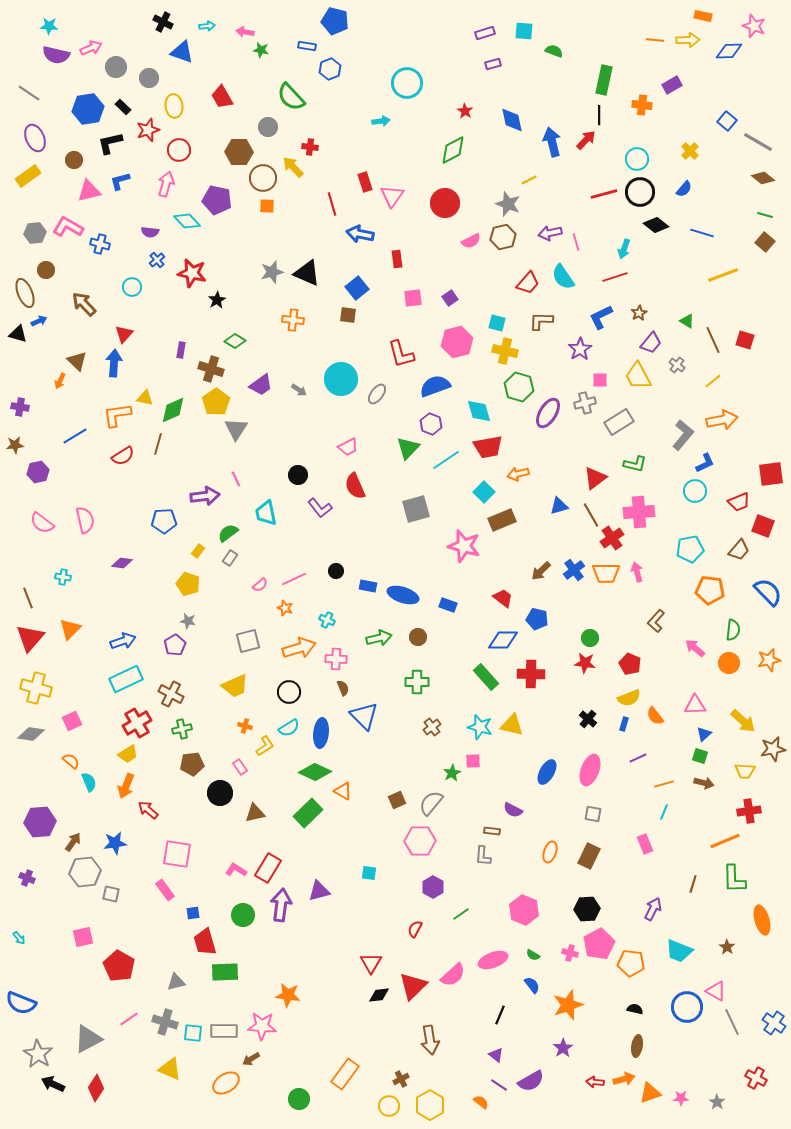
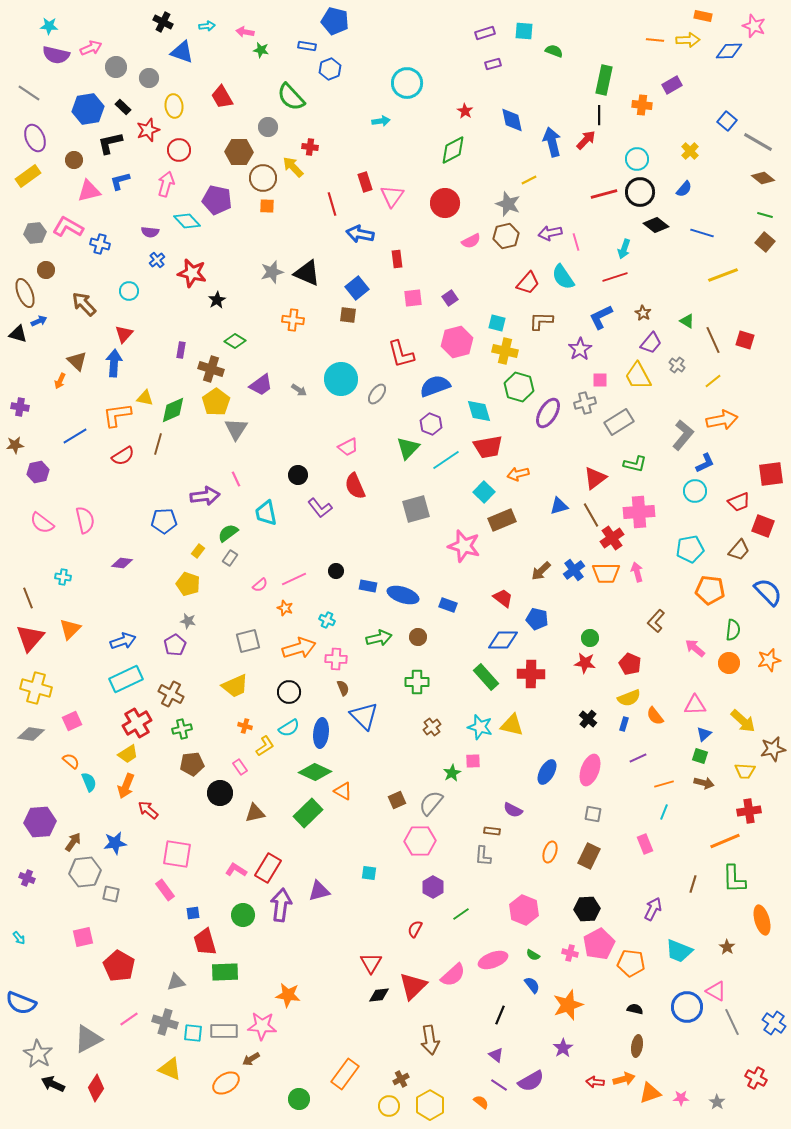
brown hexagon at (503, 237): moved 3 px right, 1 px up
cyan circle at (132, 287): moved 3 px left, 4 px down
brown star at (639, 313): moved 4 px right; rotated 14 degrees counterclockwise
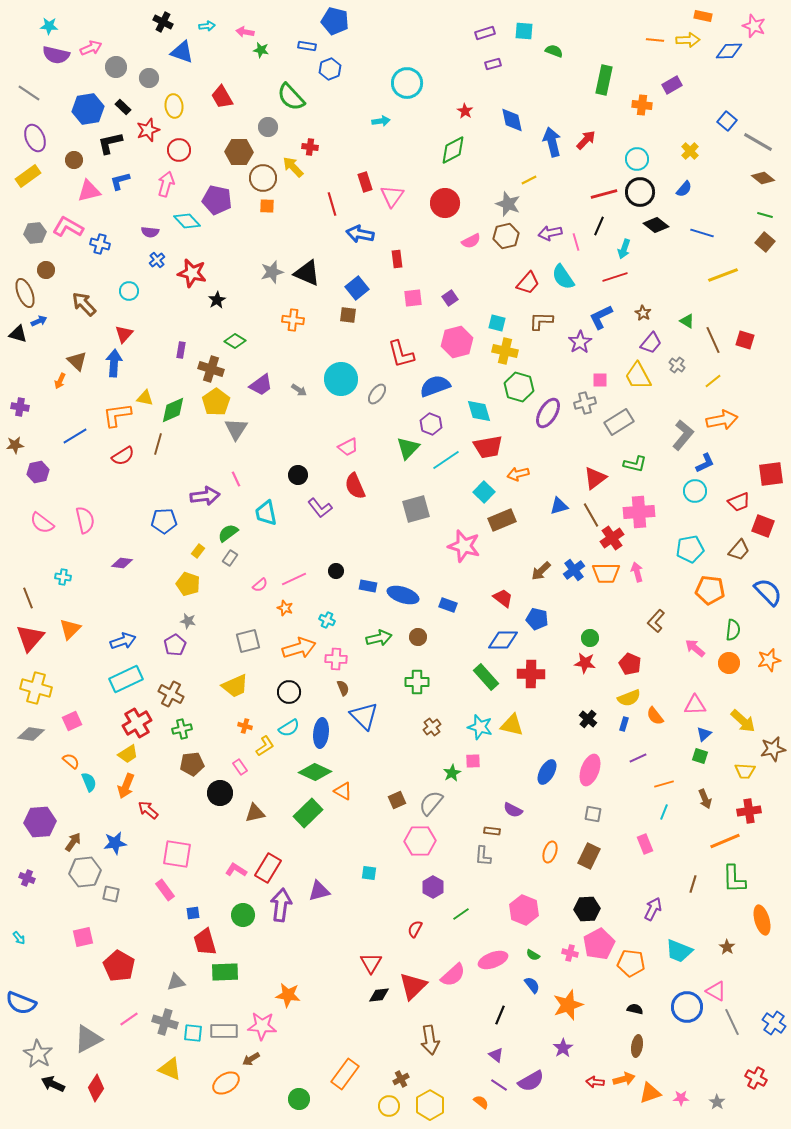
black line at (599, 115): moved 111 px down; rotated 24 degrees clockwise
purple star at (580, 349): moved 7 px up
brown arrow at (704, 783): moved 1 px right, 16 px down; rotated 54 degrees clockwise
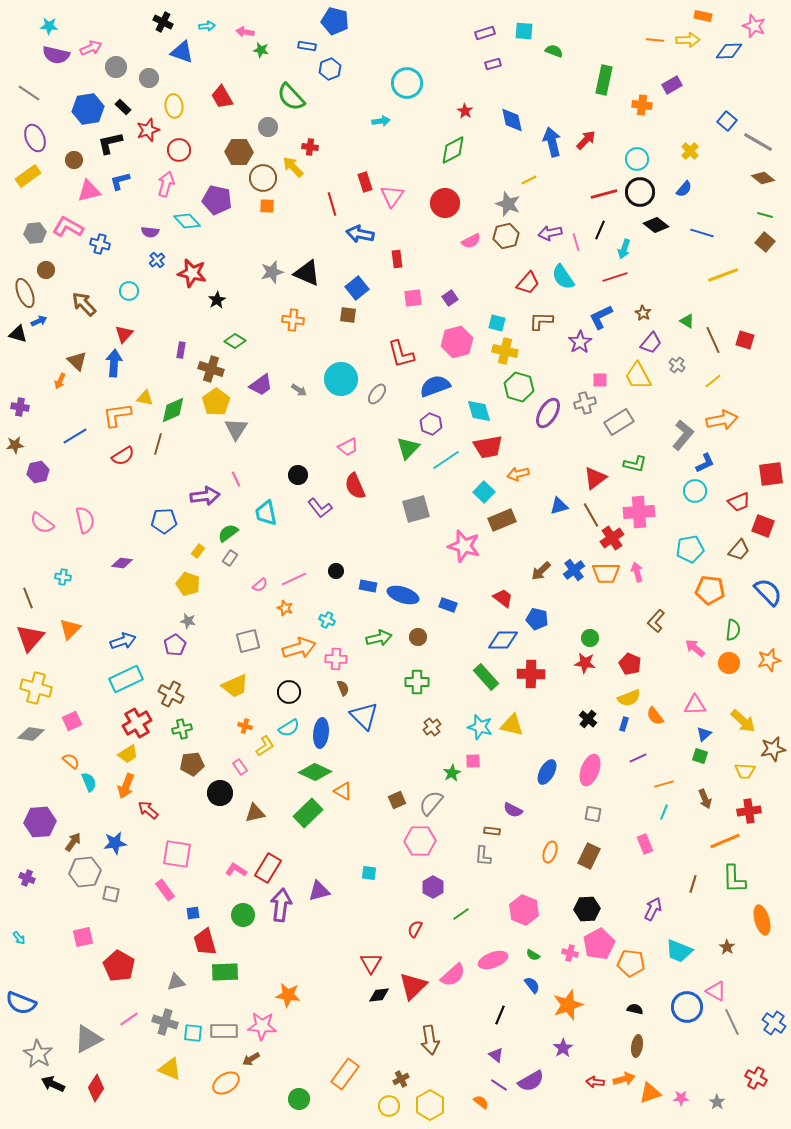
black line at (599, 226): moved 1 px right, 4 px down
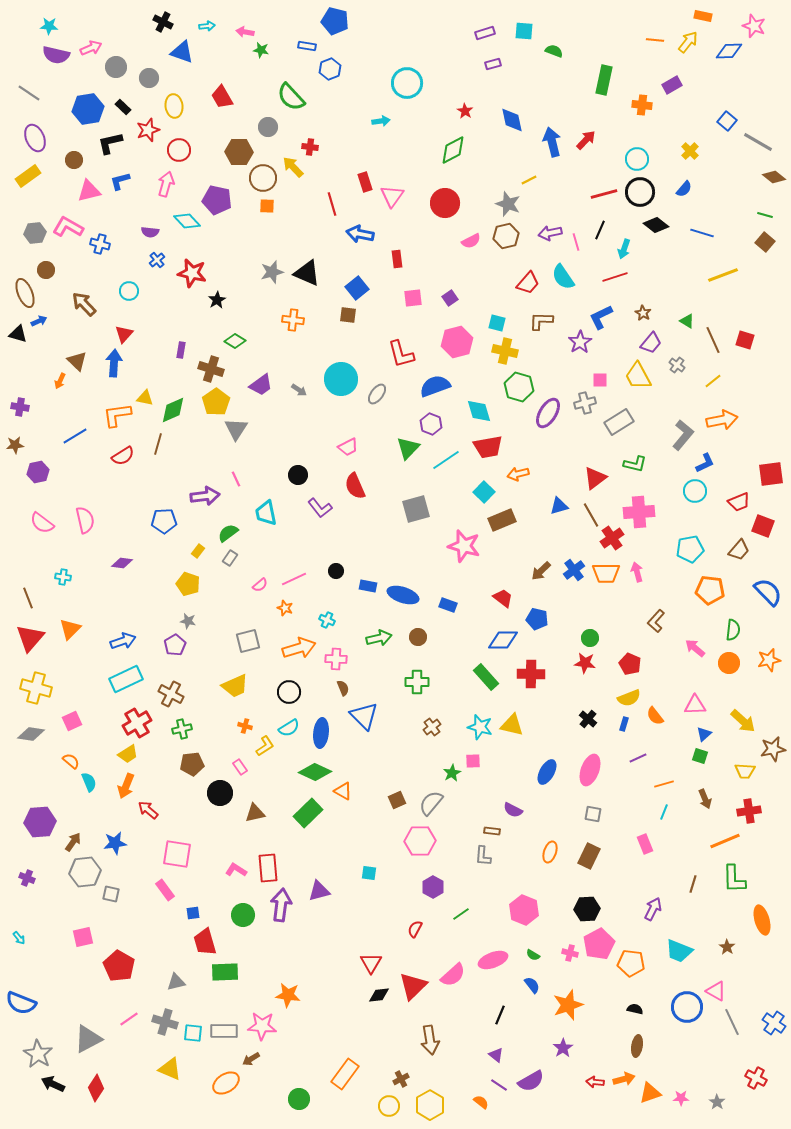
yellow arrow at (688, 40): moved 2 px down; rotated 50 degrees counterclockwise
brown diamond at (763, 178): moved 11 px right, 1 px up
red rectangle at (268, 868): rotated 36 degrees counterclockwise
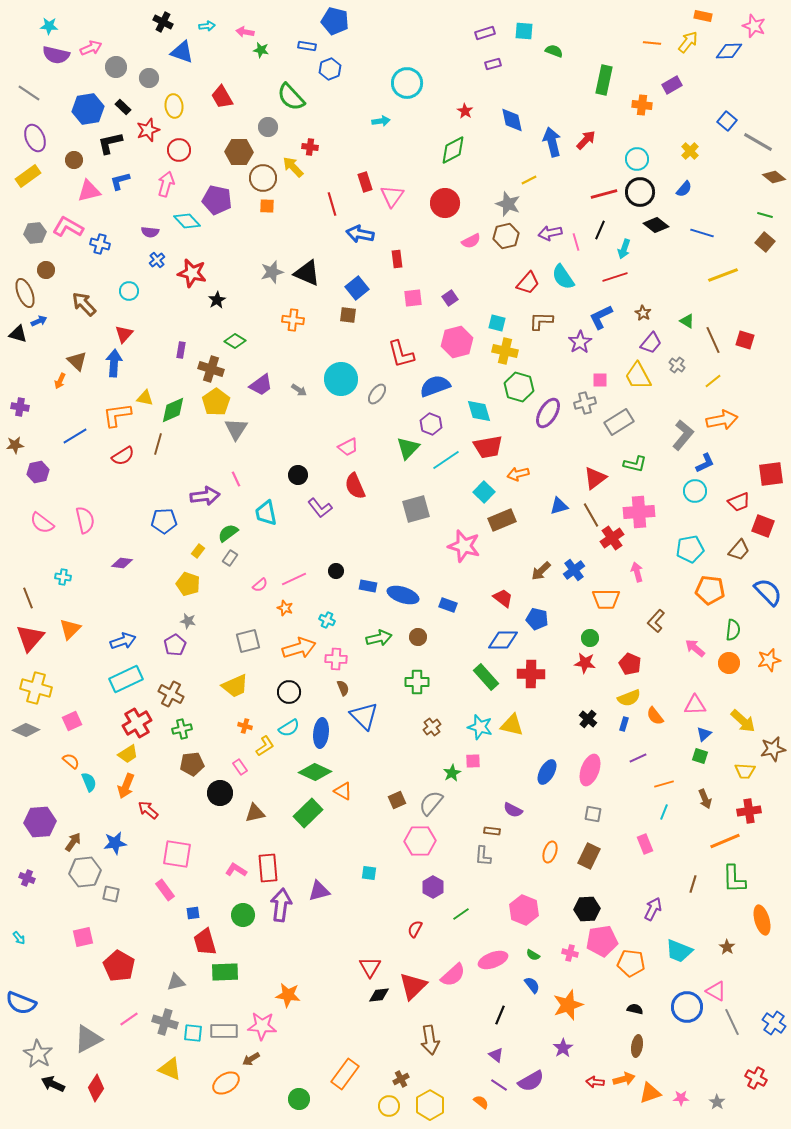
orange line at (655, 40): moved 3 px left, 3 px down
orange trapezoid at (606, 573): moved 26 px down
gray diamond at (31, 734): moved 5 px left, 4 px up; rotated 16 degrees clockwise
pink pentagon at (599, 944): moved 3 px right, 3 px up; rotated 20 degrees clockwise
red triangle at (371, 963): moved 1 px left, 4 px down
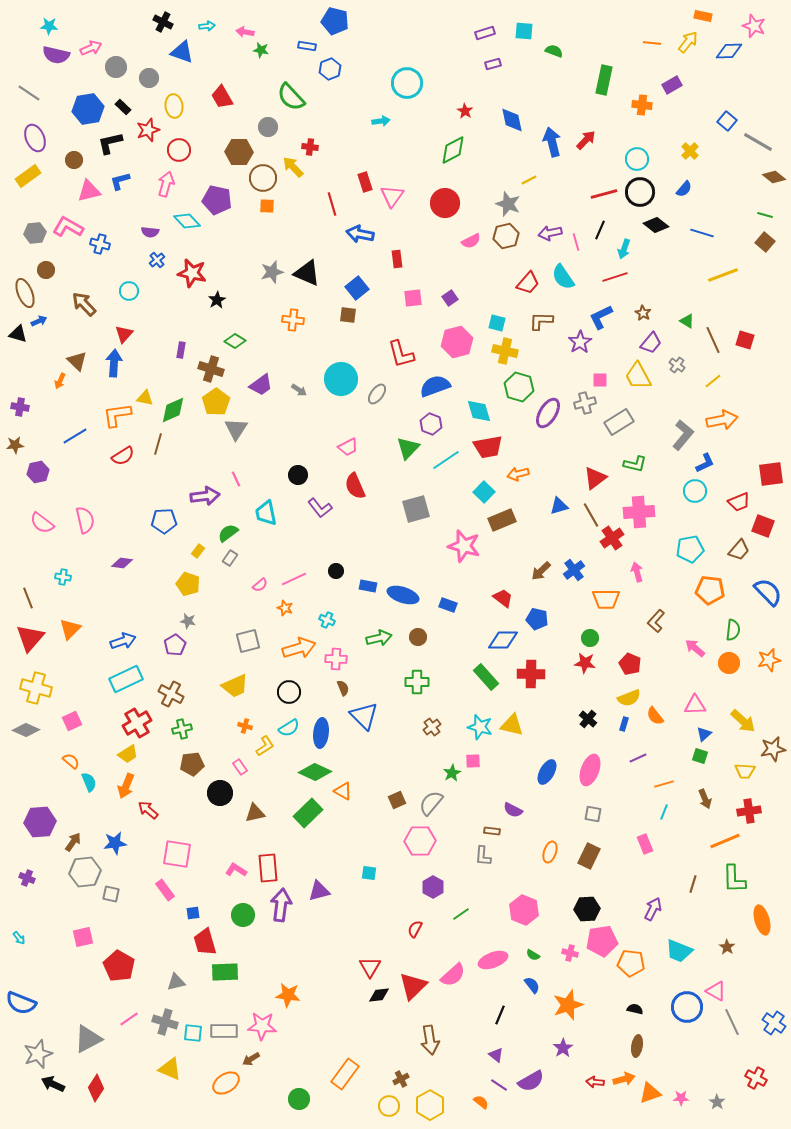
gray star at (38, 1054): rotated 20 degrees clockwise
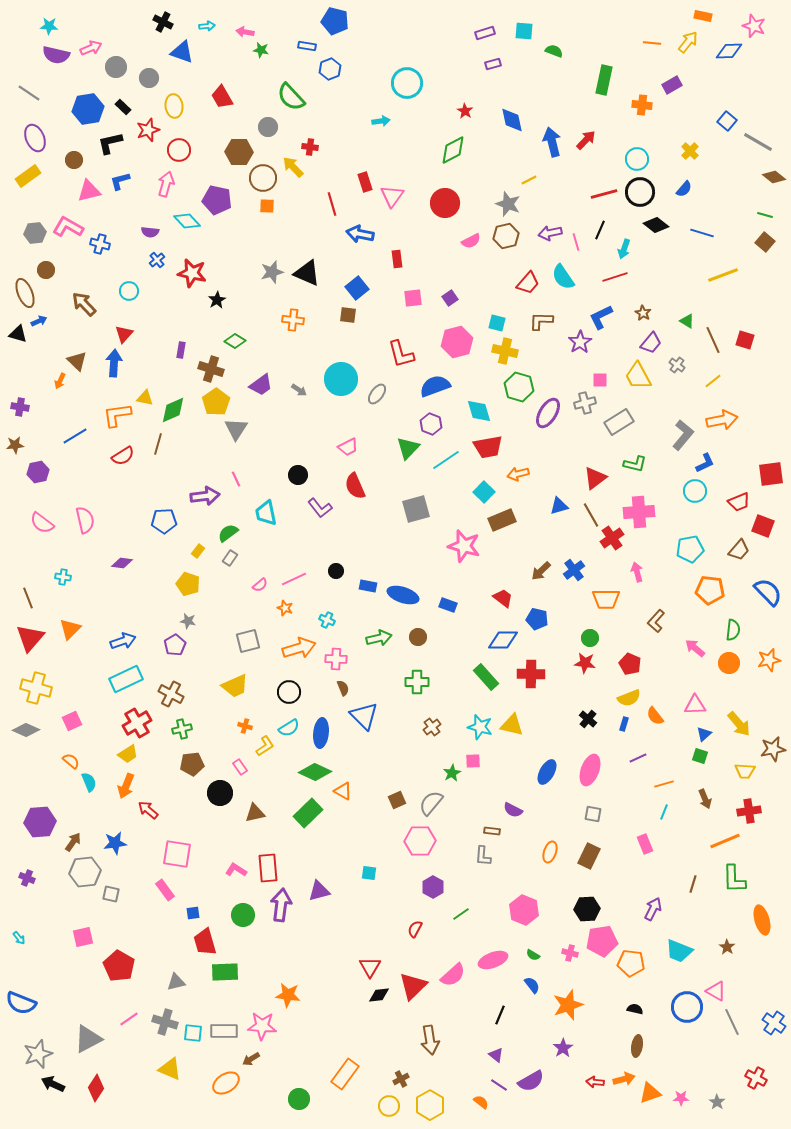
yellow arrow at (743, 721): moved 4 px left, 3 px down; rotated 8 degrees clockwise
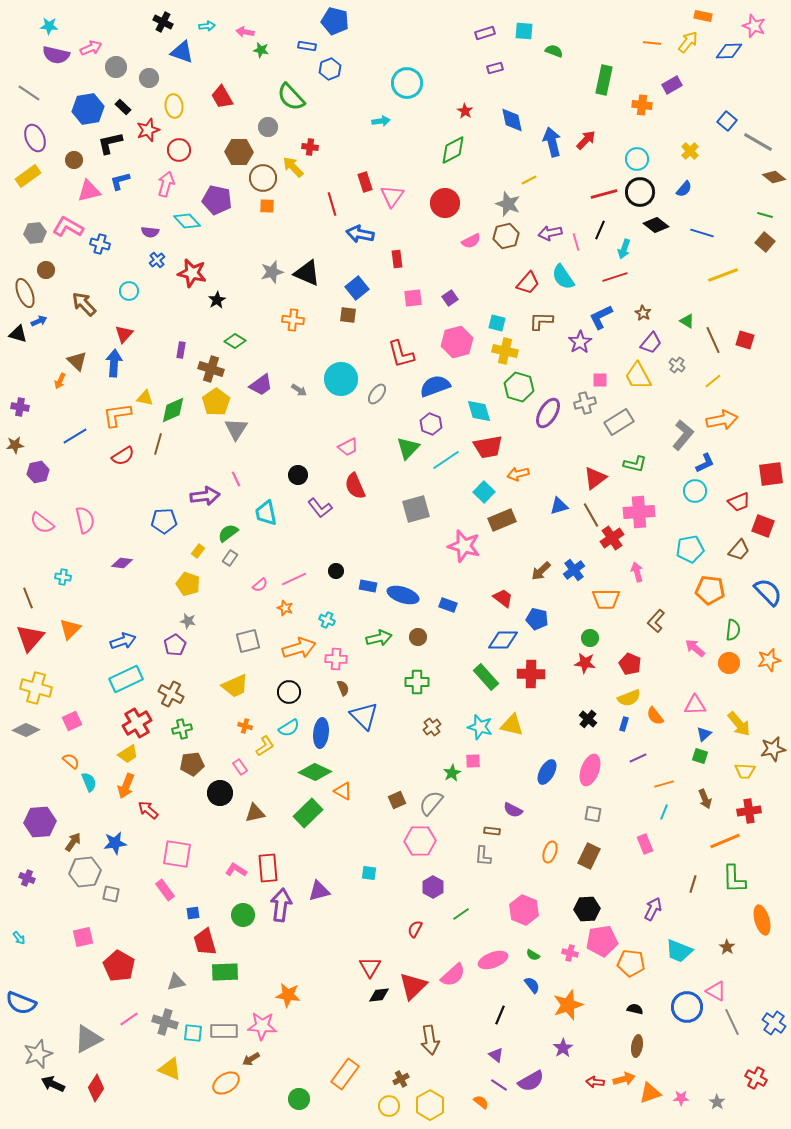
purple rectangle at (493, 64): moved 2 px right, 4 px down
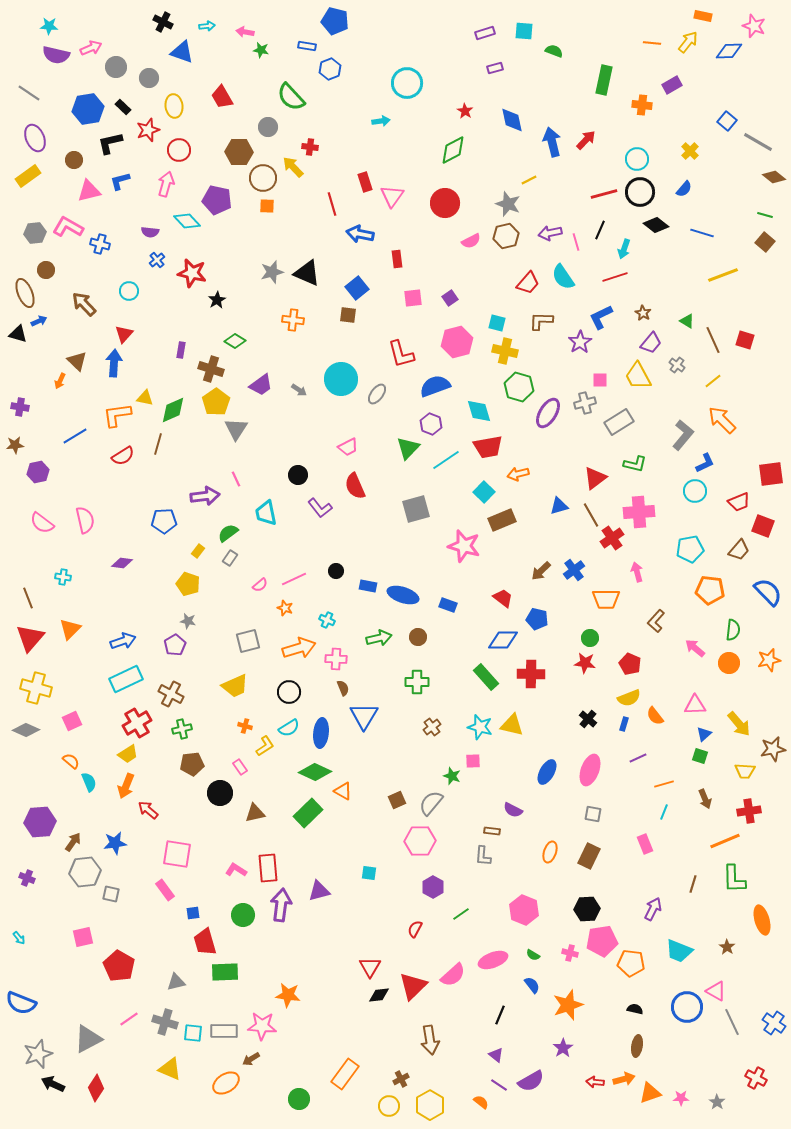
orange arrow at (722, 420): rotated 124 degrees counterclockwise
blue triangle at (364, 716): rotated 16 degrees clockwise
green star at (452, 773): moved 3 px down; rotated 24 degrees counterclockwise
